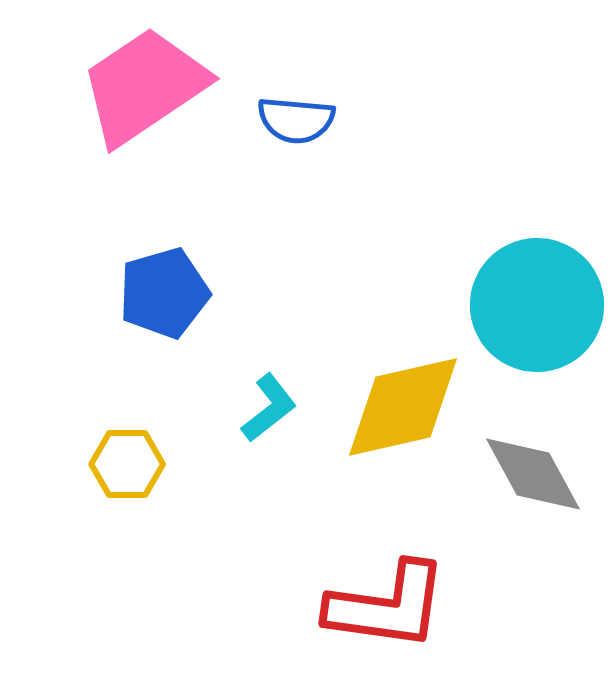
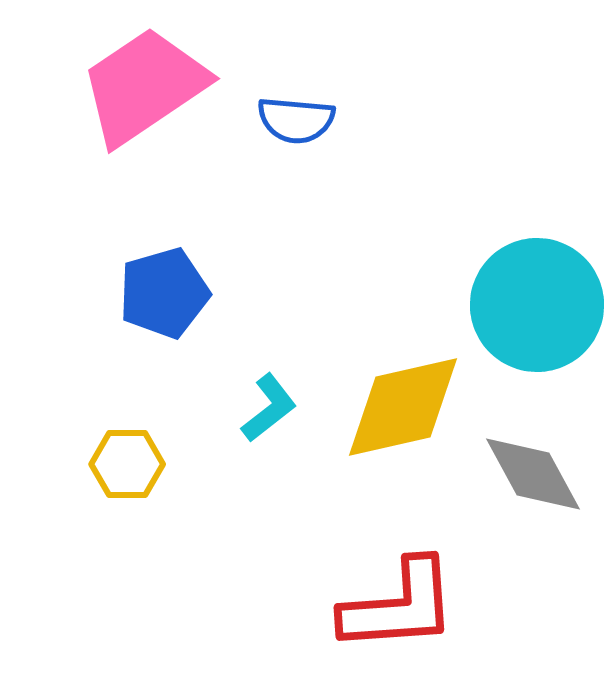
red L-shape: moved 12 px right; rotated 12 degrees counterclockwise
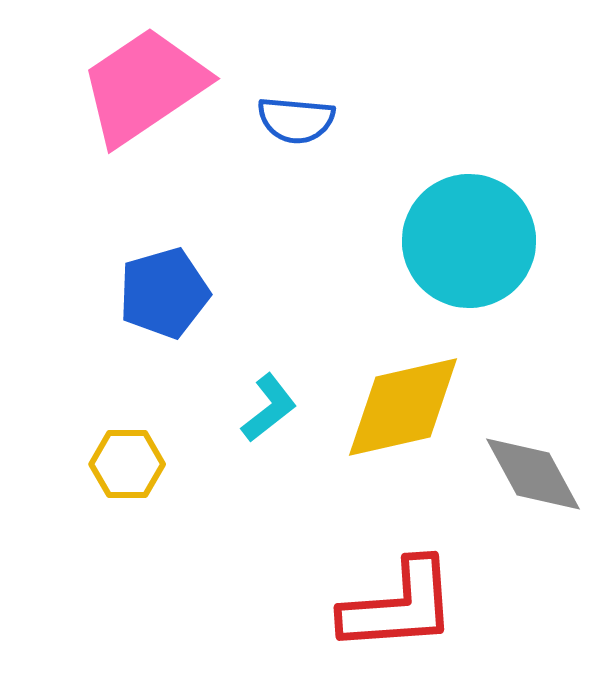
cyan circle: moved 68 px left, 64 px up
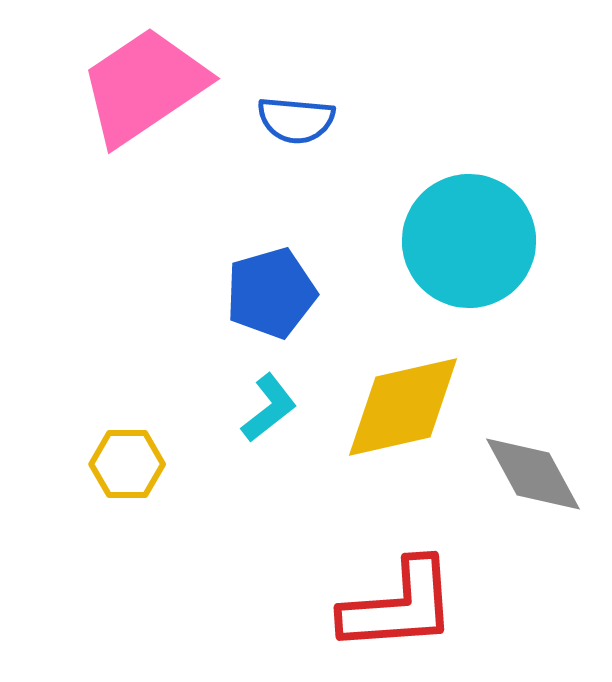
blue pentagon: moved 107 px right
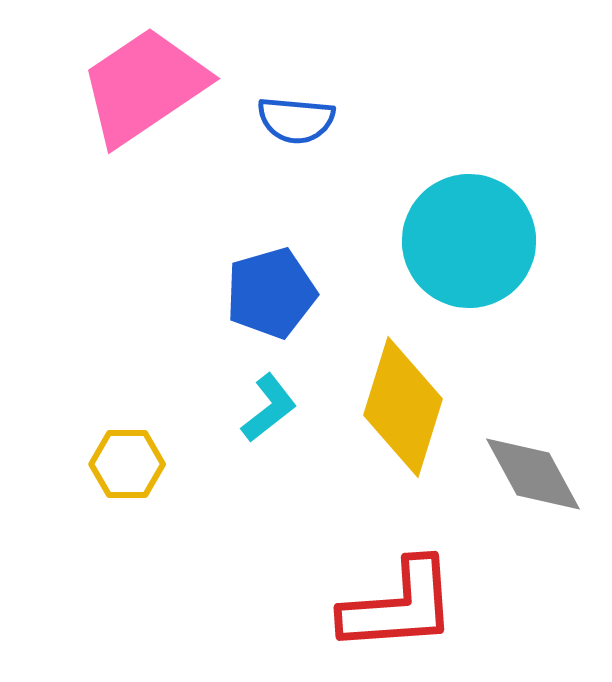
yellow diamond: rotated 60 degrees counterclockwise
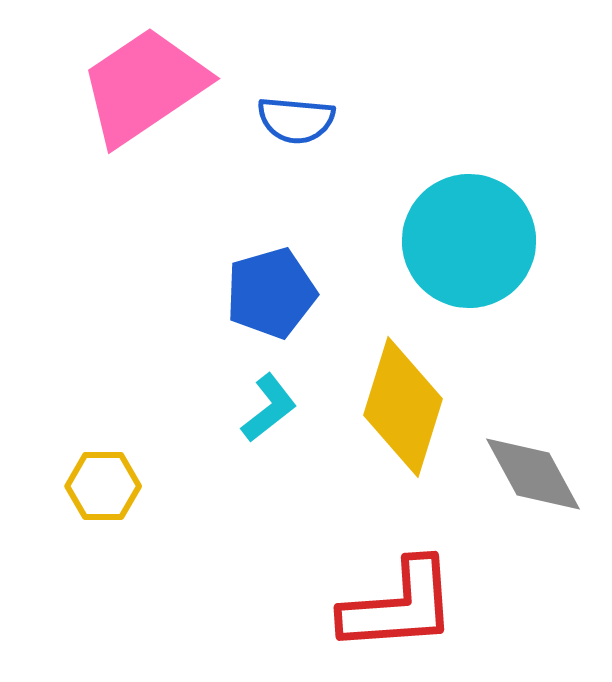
yellow hexagon: moved 24 px left, 22 px down
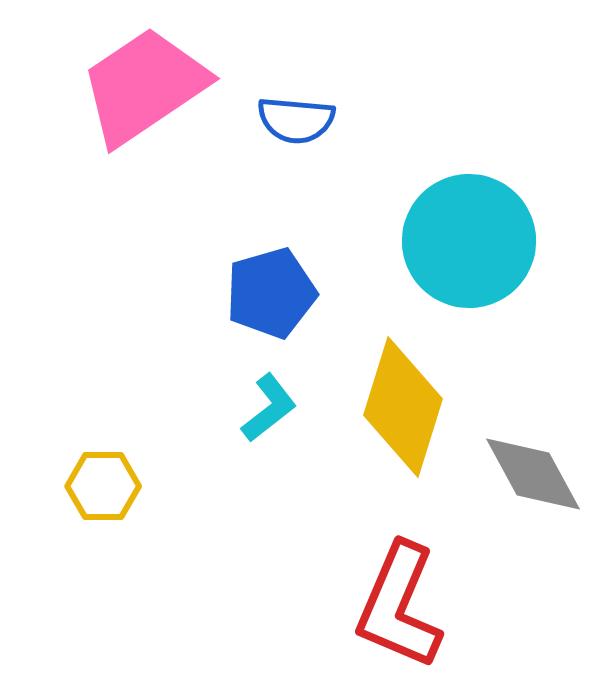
red L-shape: rotated 117 degrees clockwise
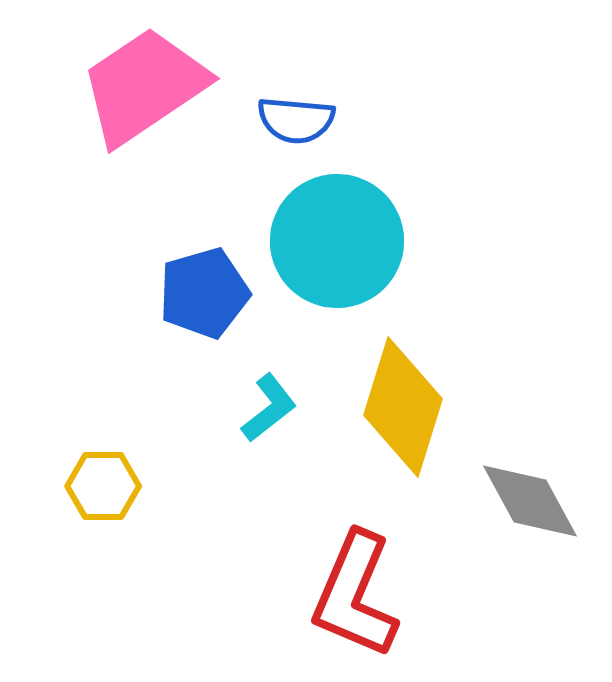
cyan circle: moved 132 px left
blue pentagon: moved 67 px left
gray diamond: moved 3 px left, 27 px down
red L-shape: moved 44 px left, 11 px up
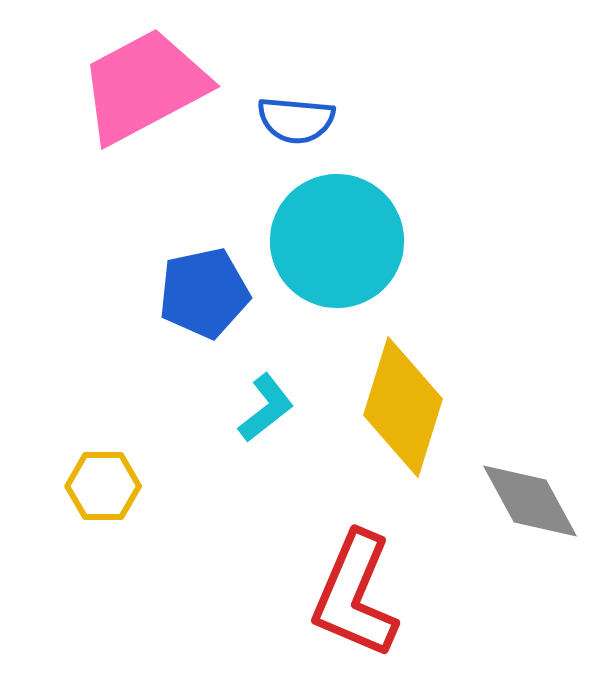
pink trapezoid: rotated 6 degrees clockwise
blue pentagon: rotated 4 degrees clockwise
cyan L-shape: moved 3 px left
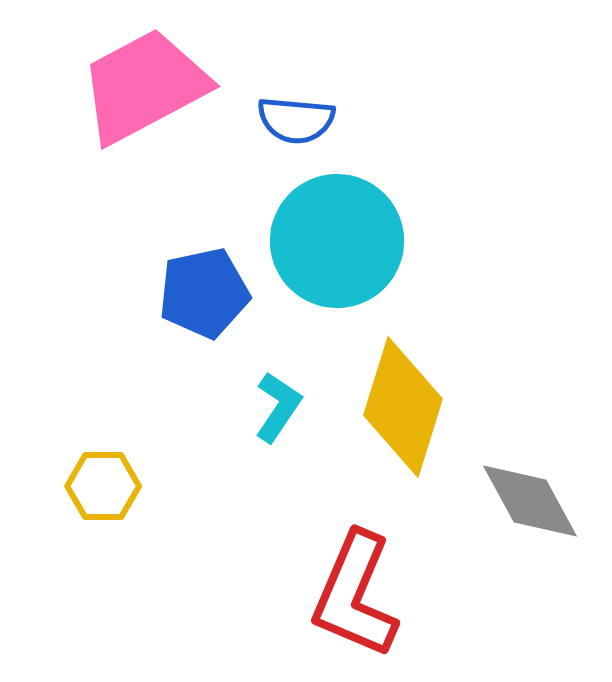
cyan L-shape: moved 12 px right, 1 px up; rotated 18 degrees counterclockwise
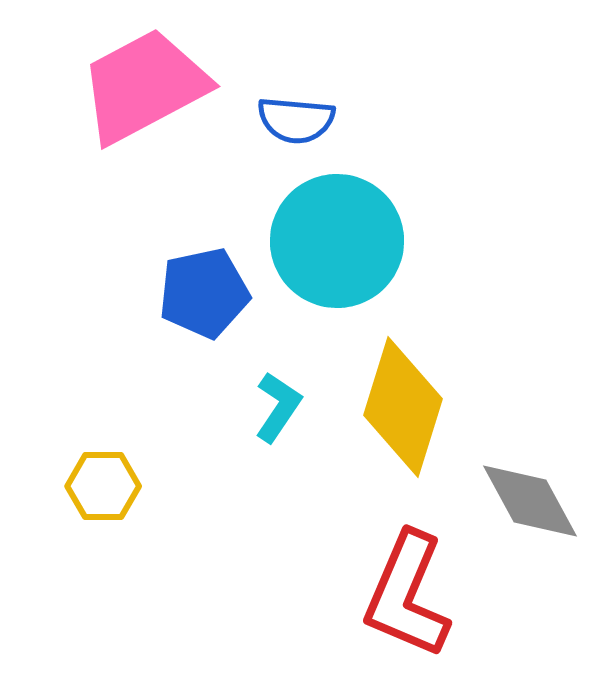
red L-shape: moved 52 px right
